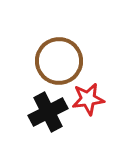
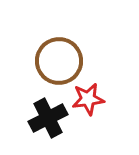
black cross: moved 6 px down
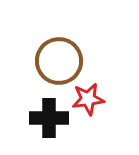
black cross: moved 1 px right; rotated 27 degrees clockwise
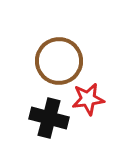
black cross: rotated 15 degrees clockwise
